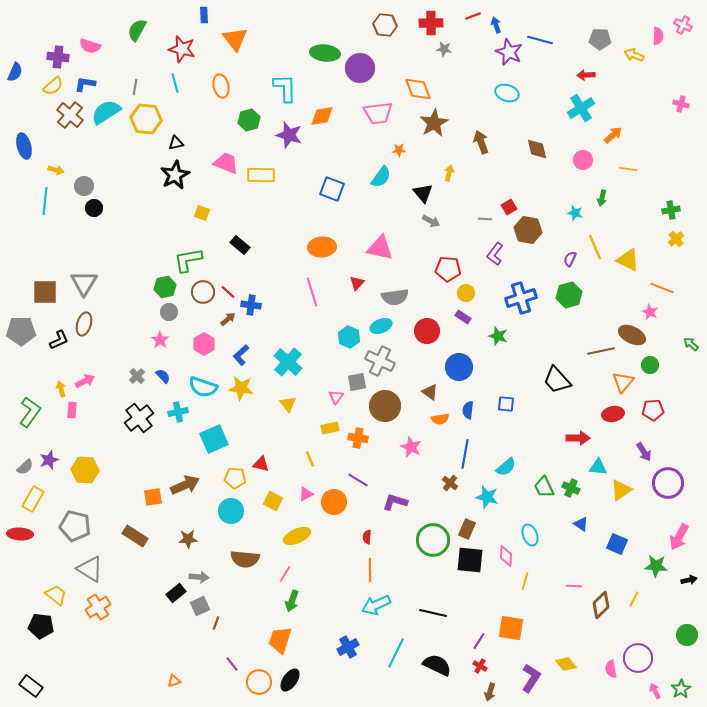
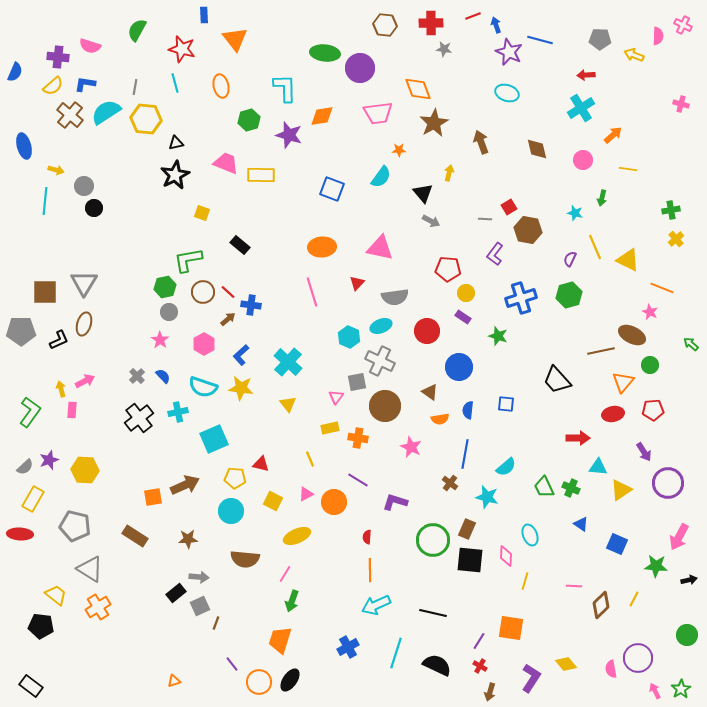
cyan line at (396, 653): rotated 8 degrees counterclockwise
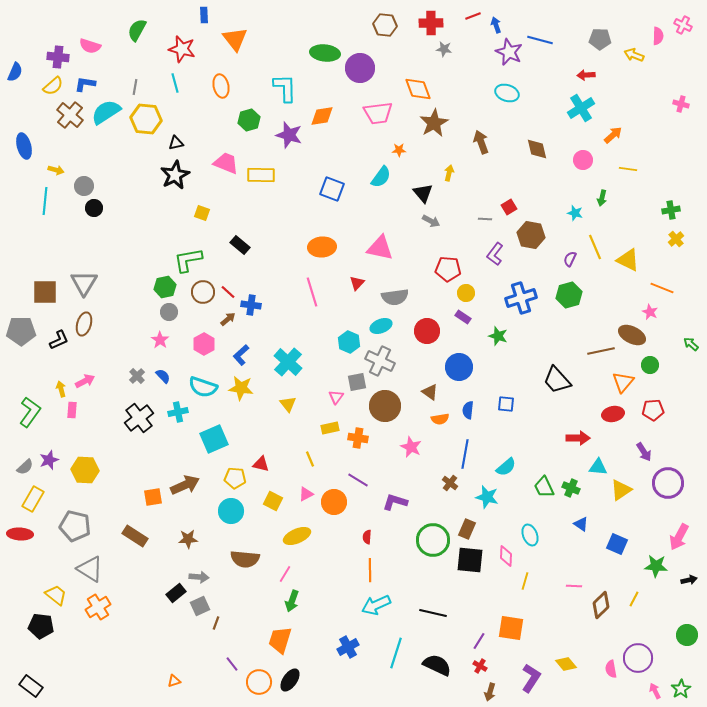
brown hexagon at (528, 230): moved 3 px right, 5 px down
cyan hexagon at (349, 337): moved 5 px down
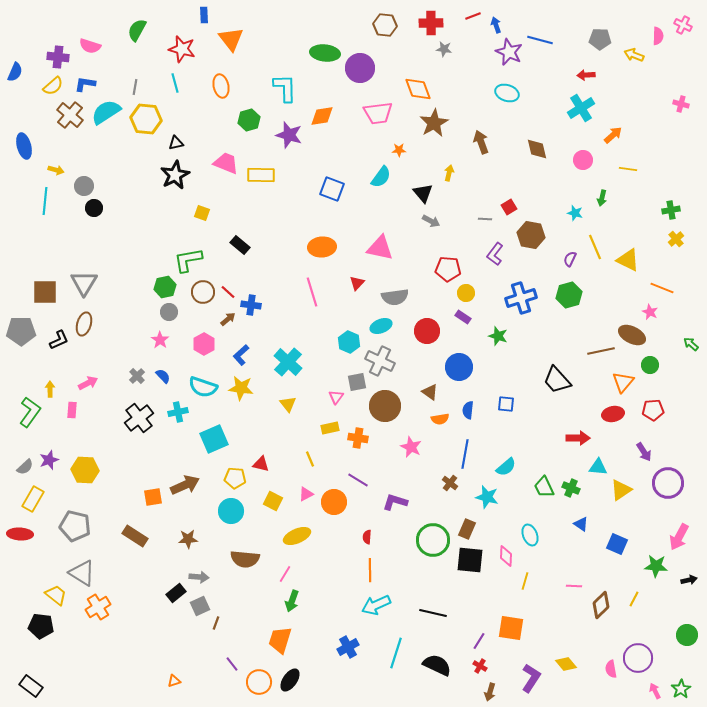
orange triangle at (235, 39): moved 4 px left
pink arrow at (85, 381): moved 3 px right, 2 px down
yellow arrow at (61, 389): moved 11 px left; rotated 14 degrees clockwise
gray triangle at (90, 569): moved 8 px left, 4 px down
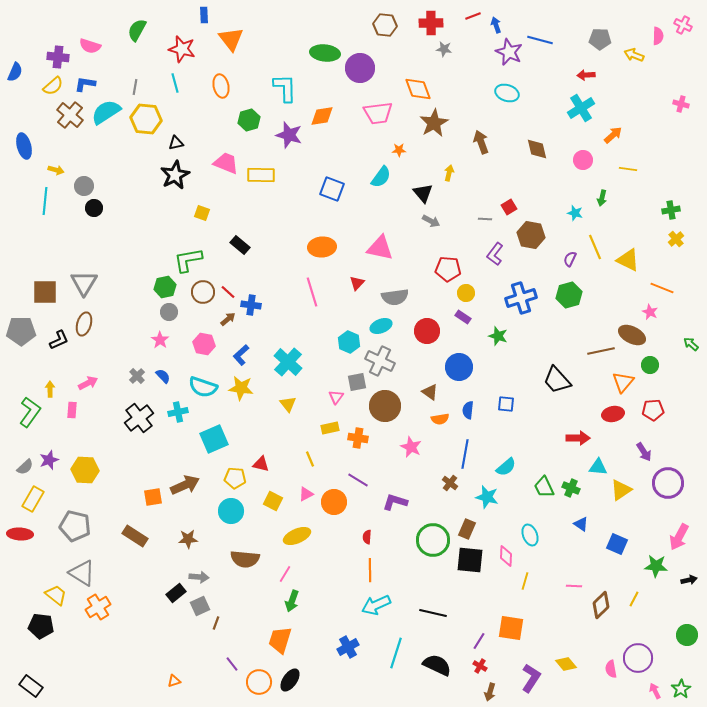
pink hexagon at (204, 344): rotated 20 degrees counterclockwise
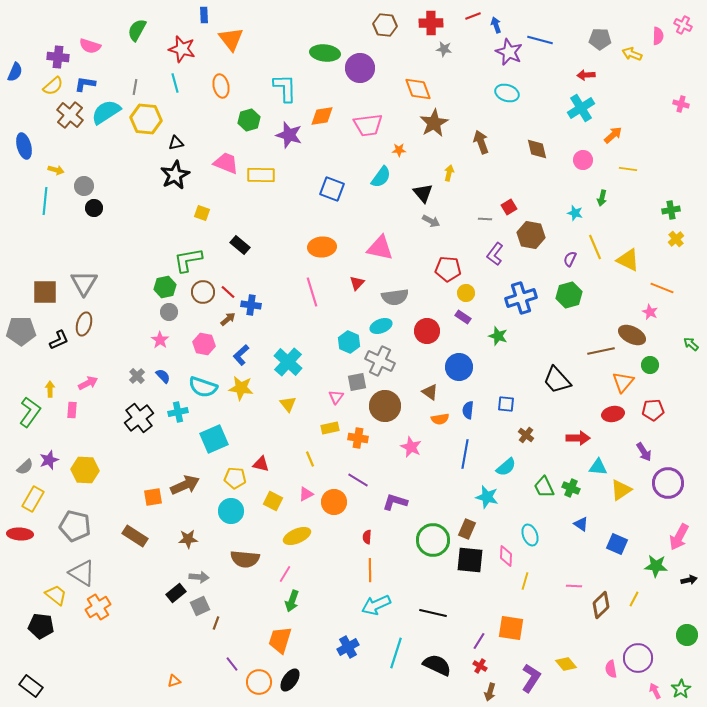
yellow arrow at (634, 55): moved 2 px left, 1 px up
pink trapezoid at (378, 113): moved 10 px left, 12 px down
brown cross at (450, 483): moved 76 px right, 48 px up
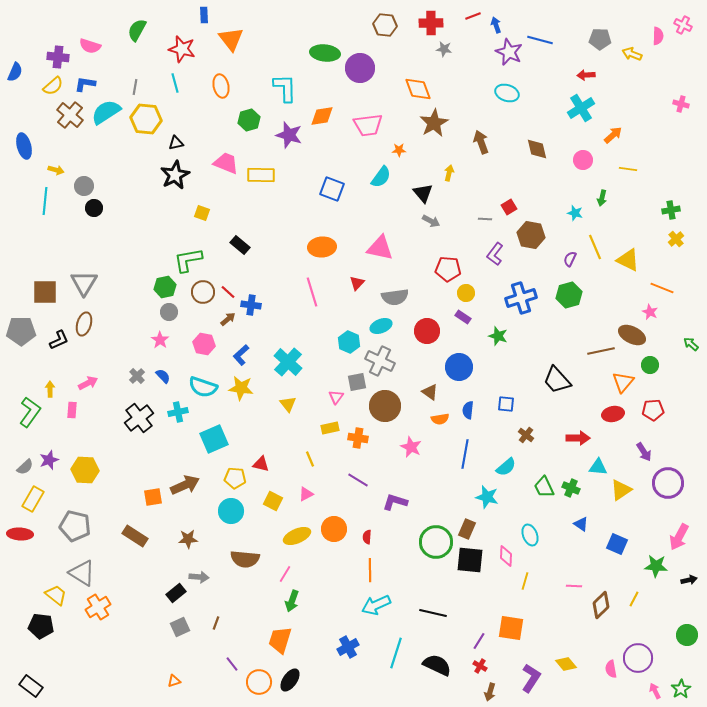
orange circle at (334, 502): moved 27 px down
green circle at (433, 540): moved 3 px right, 2 px down
gray square at (200, 606): moved 20 px left, 21 px down
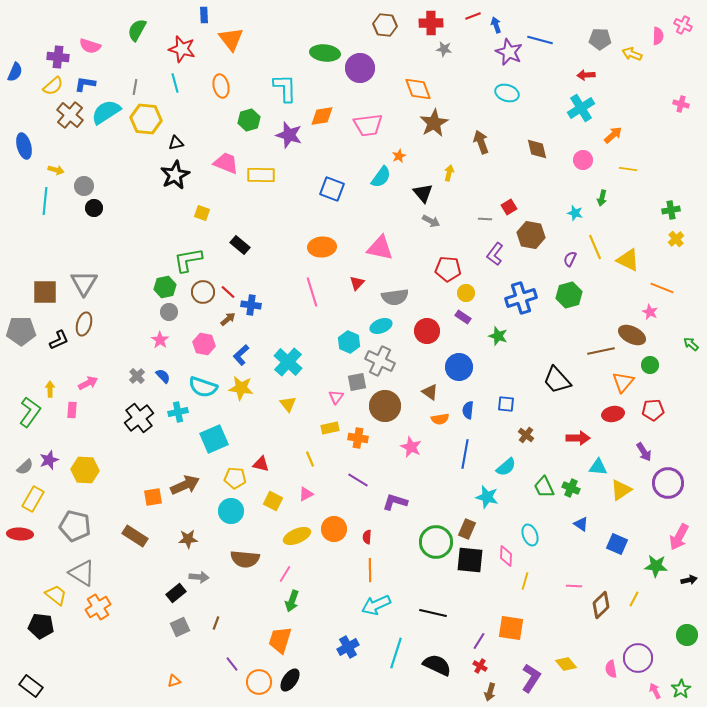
orange star at (399, 150): moved 6 px down; rotated 24 degrees counterclockwise
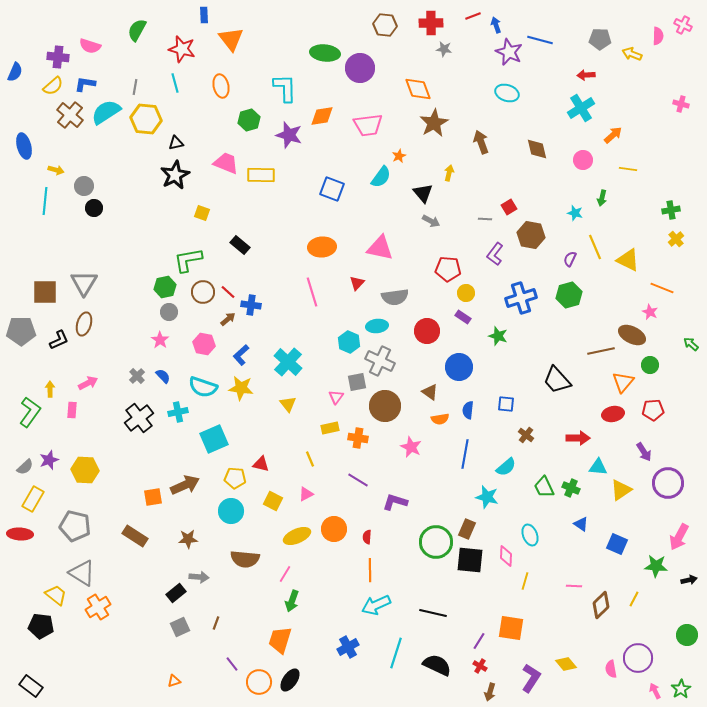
cyan ellipse at (381, 326): moved 4 px left; rotated 15 degrees clockwise
